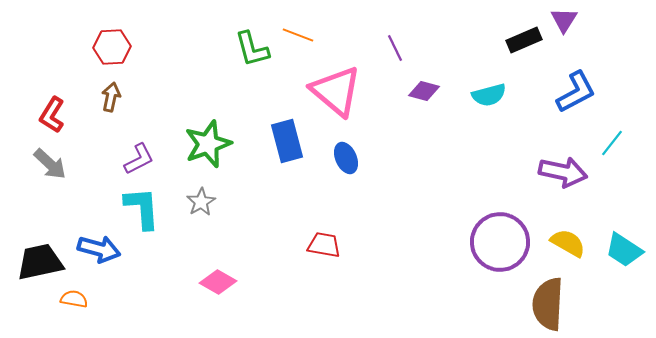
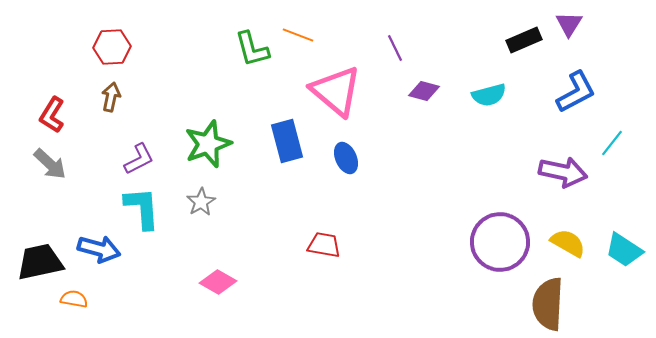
purple triangle: moved 5 px right, 4 px down
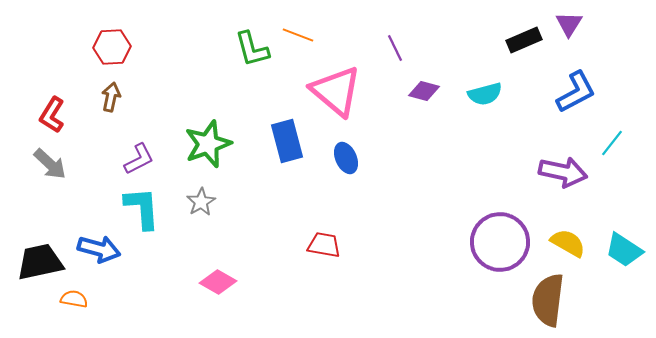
cyan semicircle: moved 4 px left, 1 px up
brown semicircle: moved 4 px up; rotated 4 degrees clockwise
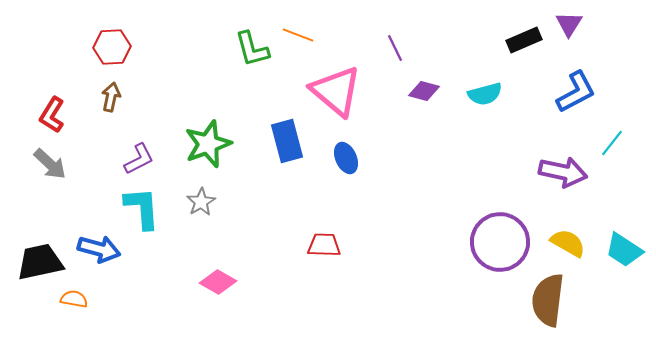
red trapezoid: rotated 8 degrees counterclockwise
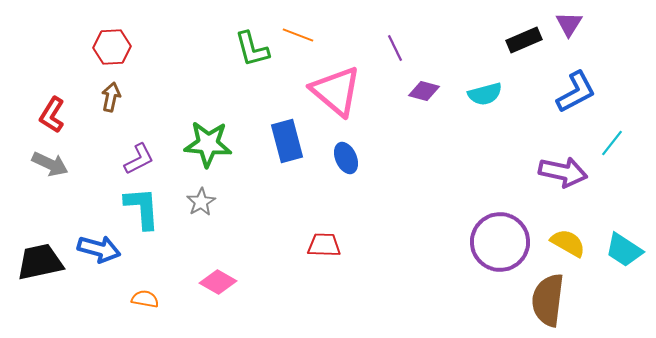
green star: rotated 24 degrees clockwise
gray arrow: rotated 18 degrees counterclockwise
orange semicircle: moved 71 px right
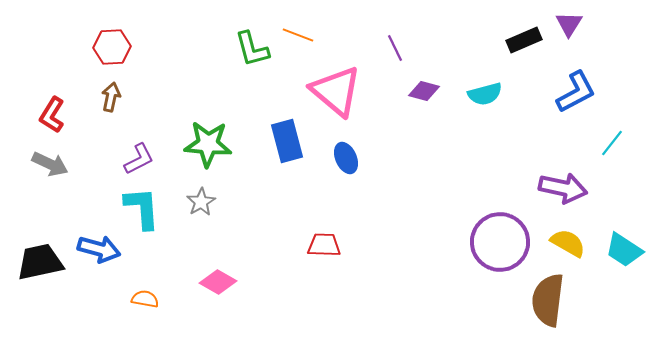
purple arrow: moved 16 px down
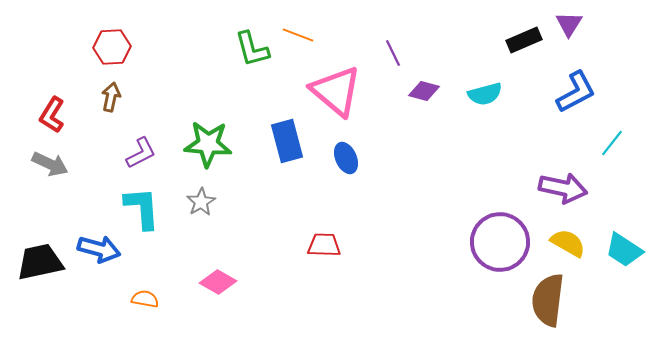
purple line: moved 2 px left, 5 px down
purple L-shape: moved 2 px right, 6 px up
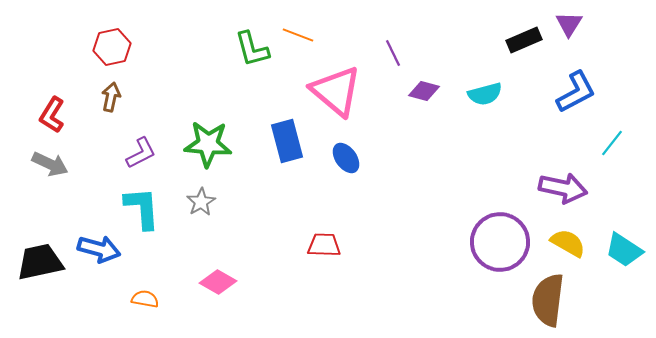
red hexagon: rotated 9 degrees counterclockwise
blue ellipse: rotated 12 degrees counterclockwise
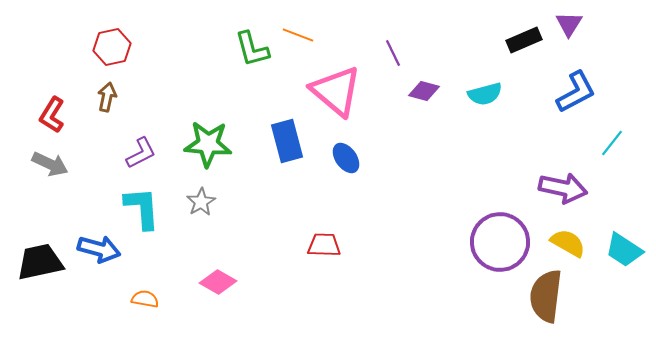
brown arrow: moved 4 px left
brown semicircle: moved 2 px left, 4 px up
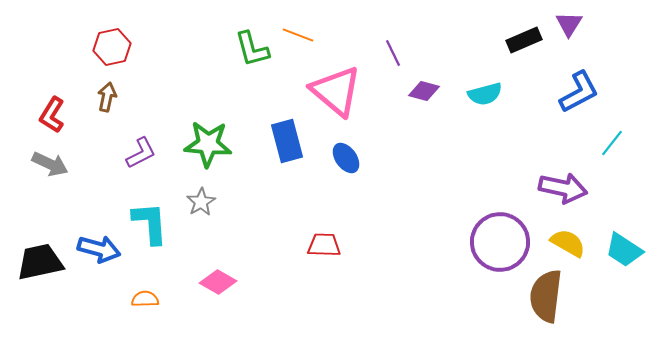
blue L-shape: moved 3 px right
cyan L-shape: moved 8 px right, 15 px down
orange semicircle: rotated 12 degrees counterclockwise
